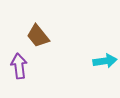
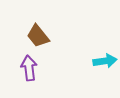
purple arrow: moved 10 px right, 2 px down
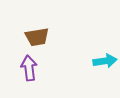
brown trapezoid: moved 1 px left, 1 px down; rotated 60 degrees counterclockwise
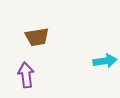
purple arrow: moved 3 px left, 7 px down
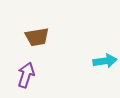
purple arrow: rotated 25 degrees clockwise
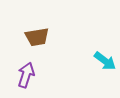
cyan arrow: rotated 45 degrees clockwise
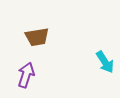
cyan arrow: moved 1 px down; rotated 20 degrees clockwise
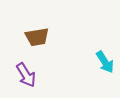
purple arrow: rotated 130 degrees clockwise
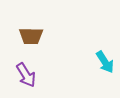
brown trapezoid: moved 6 px left, 1 px up; rotated 10 degrees clockwise
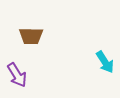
purple arrow: moved 9 px left
